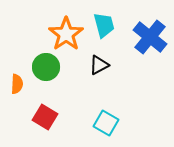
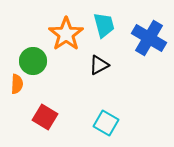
blue cross: moved 1 px left, 1 px down; rotated 8 degrees counterclockwise
green circle: moved 13 px left, 6 px up
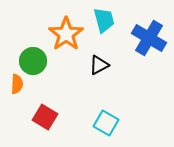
cyan trapezoid: moved 5 px up
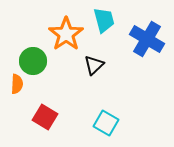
blue cross: moved 2 px left, 1 px down
black triangle: moved 5 px left; rotated 15 degrees counterclockwise
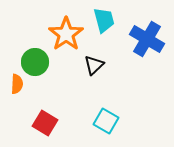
green circle: moved 2 px right, 1 px down
red square: moved 6 px down
cyan square: moved 2 px up
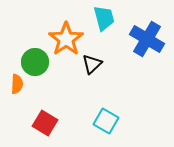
cyan trapezoid: moved 2 px up
orange star: moved 5 px down
black triangle: moved 2 px left, 1 px up
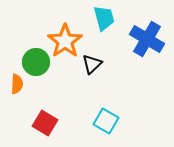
orange star: moved 1 px left, 2 px down
green circle: moved 1 px right
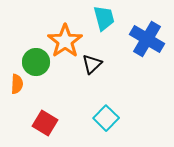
cyan square: moved 3 px up; rotated 15 degrees clockwise
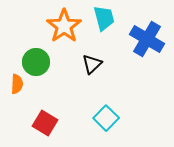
orange star: moved 1 px left, 15 px up
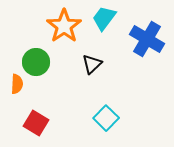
cyan trapezoid: rotated 128 degrees counterclockwise
red square: moved 9 px left
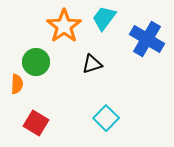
black triangle: rotated 25 degrees clockwise
